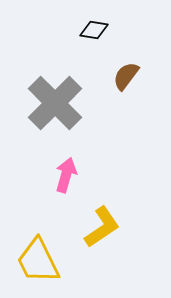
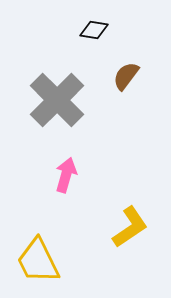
gray cross: moved 2 px right, 3 px up
yellow L-shape: moved 28 px right
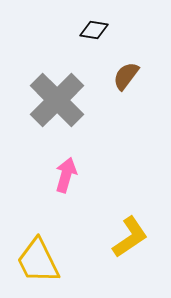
yellow L-shape: moved 10 px down
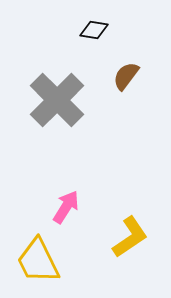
pink arrow: moved 32 px down; rotated 16 degrees clockwise
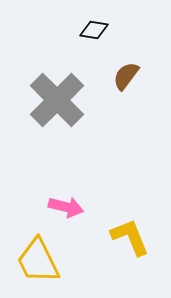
pink arrow: rotated 72 degrees clockwise
yellow L-shape: rotated 78 degrees counterclockwise
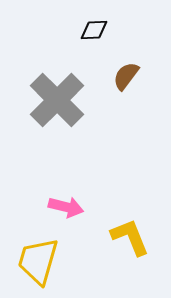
black diamond: rotated 12 degrees counterclockwise
yellow trapezoid: rotated 42 degrees clockwise
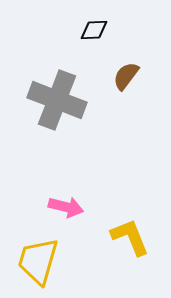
gray cross: rotated 24 degrees counterclockwise
